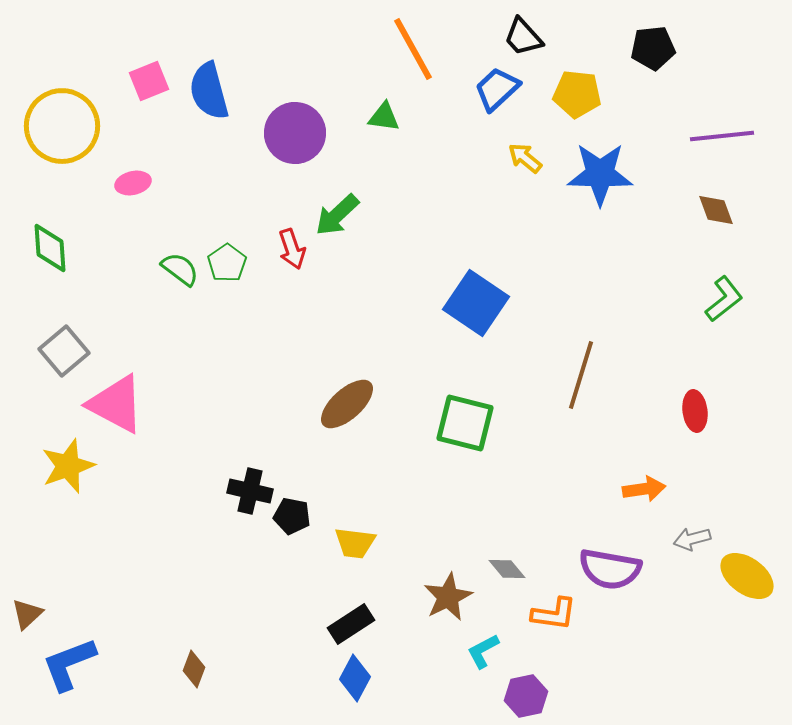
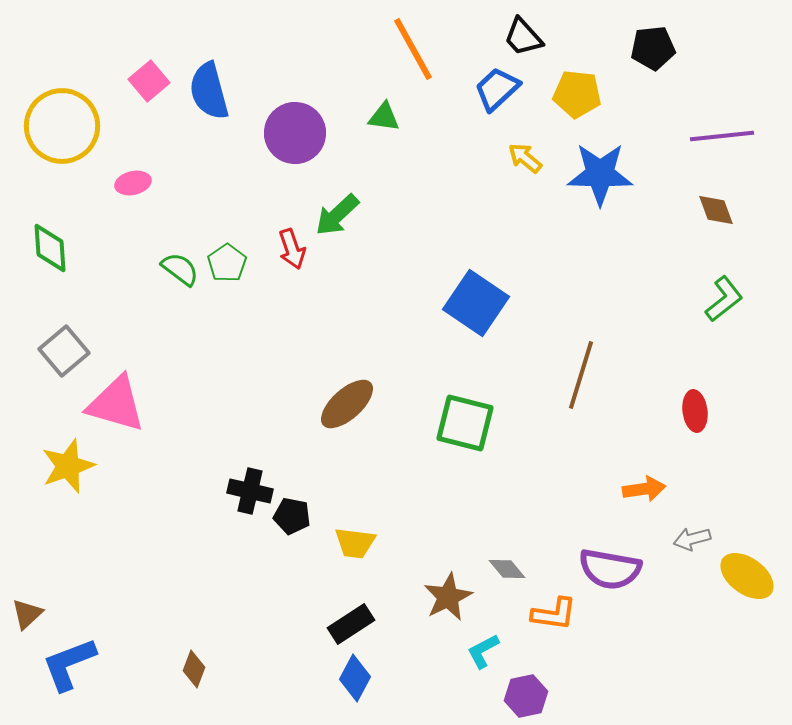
pink square at (149, 81): rotated 18 degrees counterclockwise
pink triangle at (116, 404): rotated 12 degrees counterclockwise
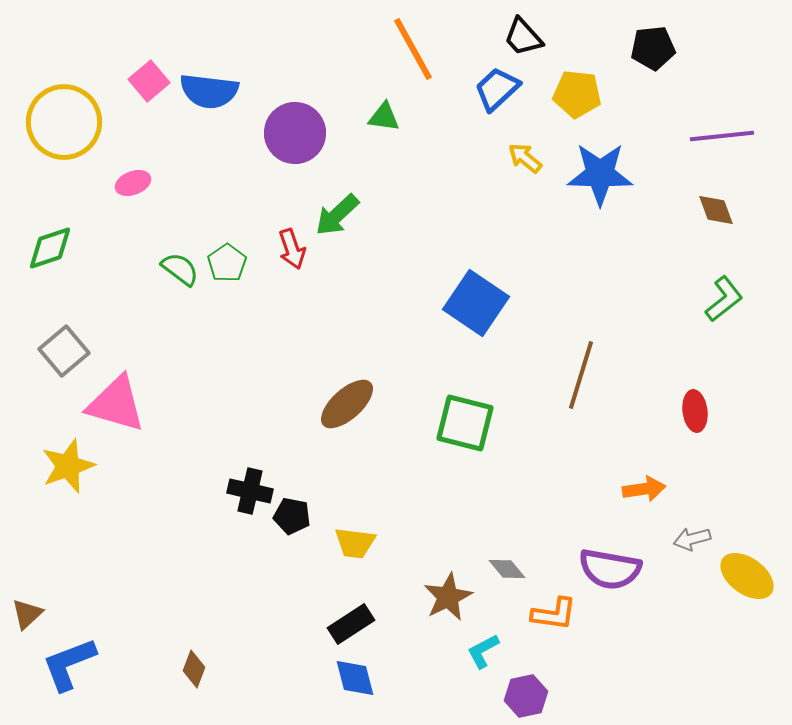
blue semicircle at (209, 91): rotated 68 degrees counterclockwise
yellow circle at (62, 126): moved 2 px right, 4 px up
pink ellipse at (133, 183): rotated 8 degrees counterclockwise
green diamond at (50, 248): rotated 75 degrees clockwise
blue diamond at (355, 678): rotated 42 degrees counterclockwise
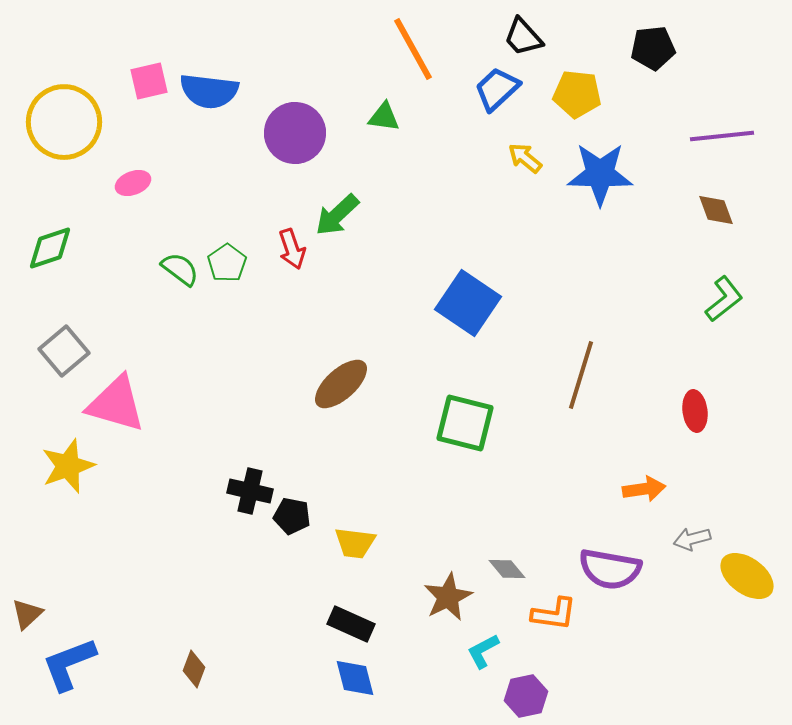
pink square at (149, 81): rotated 27 degrees clockwise
blue square at (476, 303): moved 8 px left
brown ellipse at (347, 404): moved 6 px left, 20 px up
black rectangle at (351, 624): rotated 57 degrees clockwise
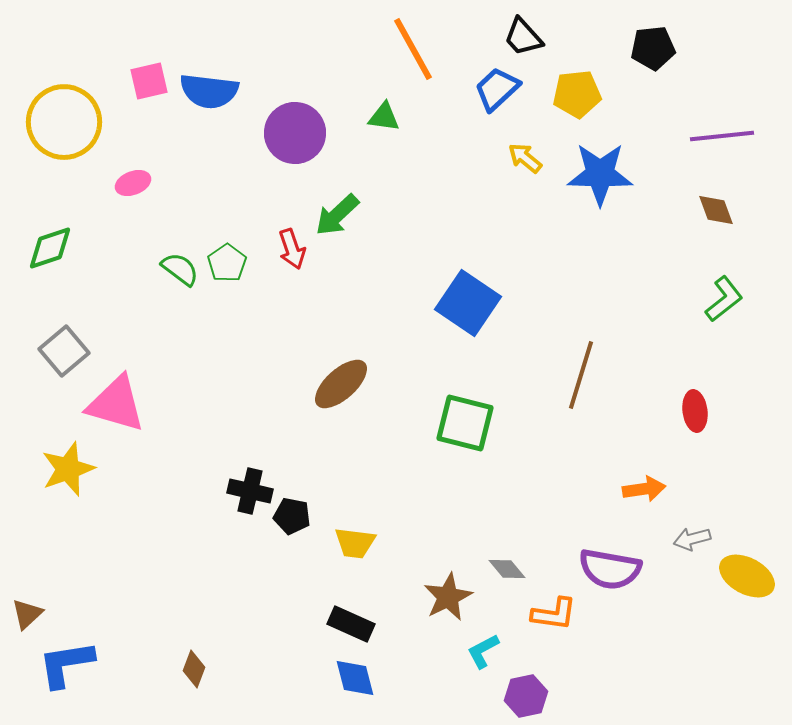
yellow pentagon at (577, 94): rotated 12 degrees counterclockwise
yellow star at (68, 466): moved 3 px down
yellow ellipse at (747, 576): rotated 8 degrees counterclockwise
blue L-shape at (69, 664): moved 3 px left; rotated 12 degrees clockwise
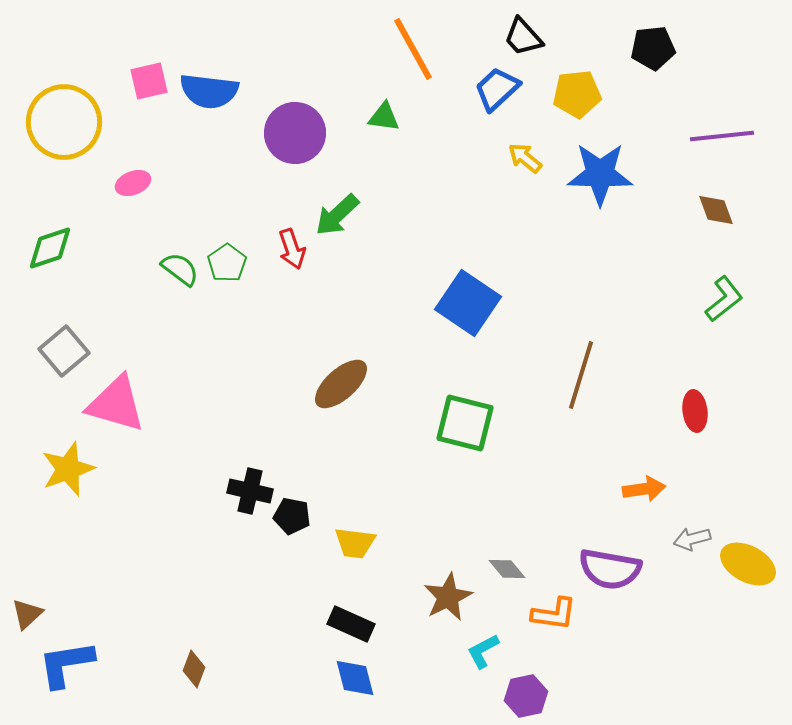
yellow ellipse at (747, 576): moved 1 px right, 12 px up
